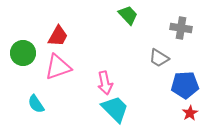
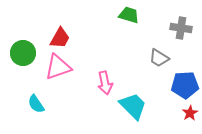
green trapezoid: moved 1 px right; rotated 30 degrees counterclockwise
red trapezoid: moved 2 px right, 2 px down
cyan trapezoid: moved 18 px right, 3 px up
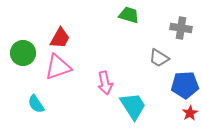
cyan trapezoid: rotated 12 degrees clockwise
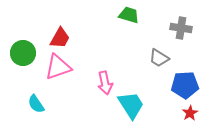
cyan trapezoid: moved 2 px left, 1 px up
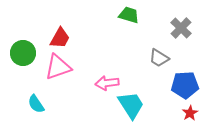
gray cross: rotated 35 degrees clockwise
pink arrow: moved 2 px right; rotated 95 degrees clockwise
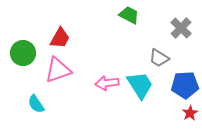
green trapezoid: rotated 10 degrees clockwise
pink triangle: moved 3 px down
cyan trapezoid: moved 9 px right, 20 px up
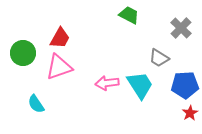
pink triangle: moved 1 px right, 3 px up
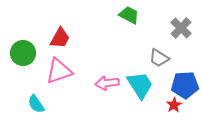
pink triangle: moved 4 px down
red star: moved 16 px left, 8 px up
